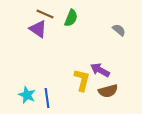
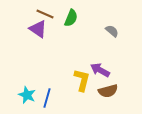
gray semicircle: moved 7 px left, 1 px down
blue line: rotated 24 degrees clockwise
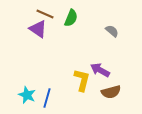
brown semicircle: moved 3 px right, 1 px down
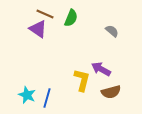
purple arrow: moved 1 px right, 1 px up
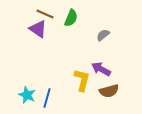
gray semicircle: moved 9 px left, 4 px down; rotated 80 degrees counterclockwise
brown semicircle: moved 2 px left, 1 px up
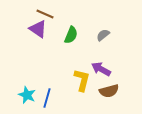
green semicircle: moved 17 px down
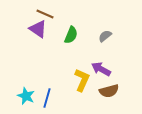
gray semicircle: moved 2 px right, 1 px down
yellow L-shape: rotated 10 degrees clockwise
cyan star: moved 1 px left, 1 px down
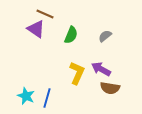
purple triangle: moved 2 px left
yellow L-shape: moved 5 px left, 7 px up
brown semicircle: moved 1 px right, 3 px up; rotated 24 degrees clockwise
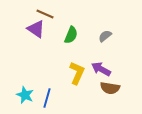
cyan star: moved 1 px left, 1 px up
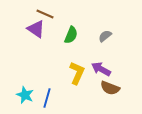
brown semicircle: rotated 12 degrees clockwise
